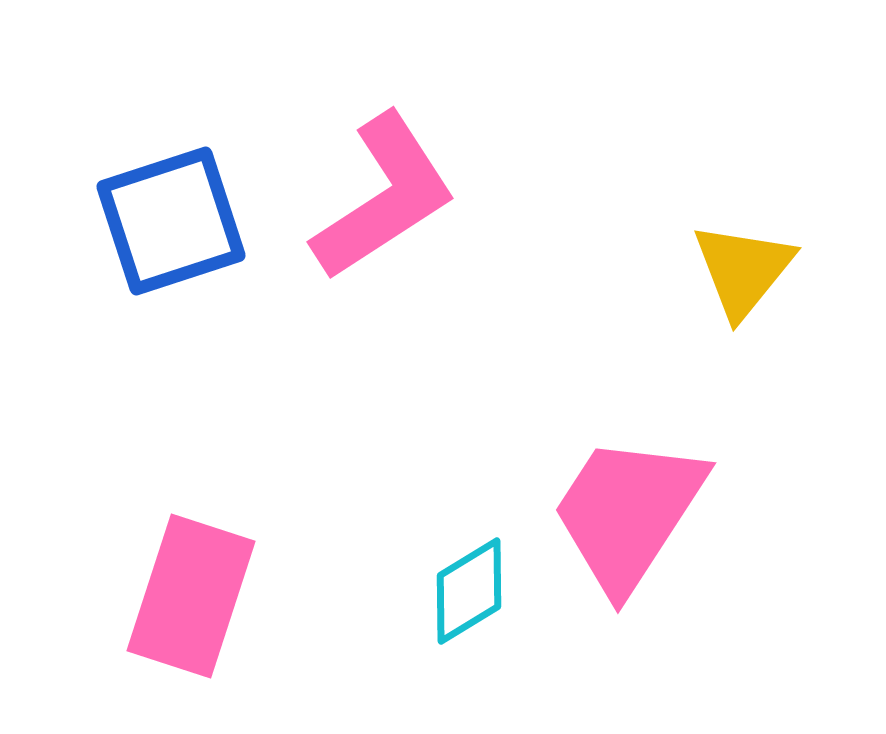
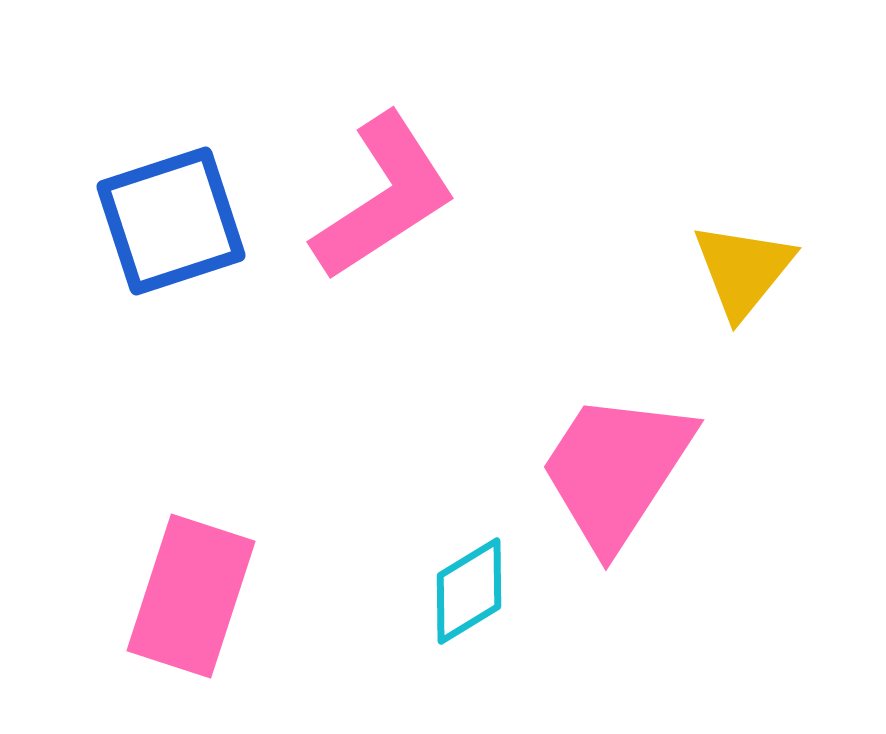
pink trapezoid: moved 12 px left, 43 px up
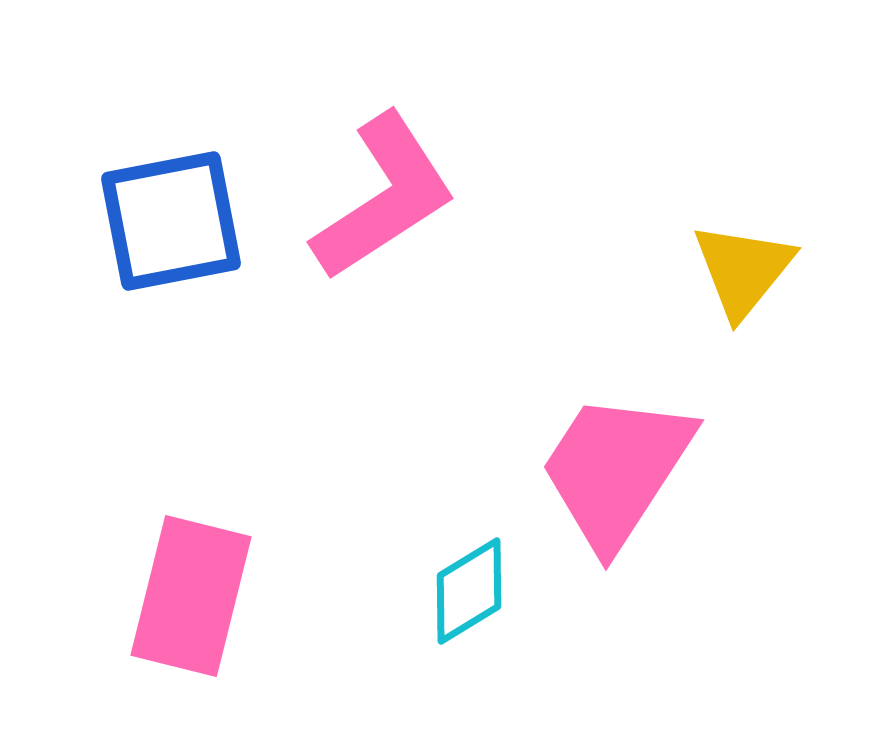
blue square: rotated 7 degrees clockwise
pink rectangle: rotated 4 degrees counterclockwise
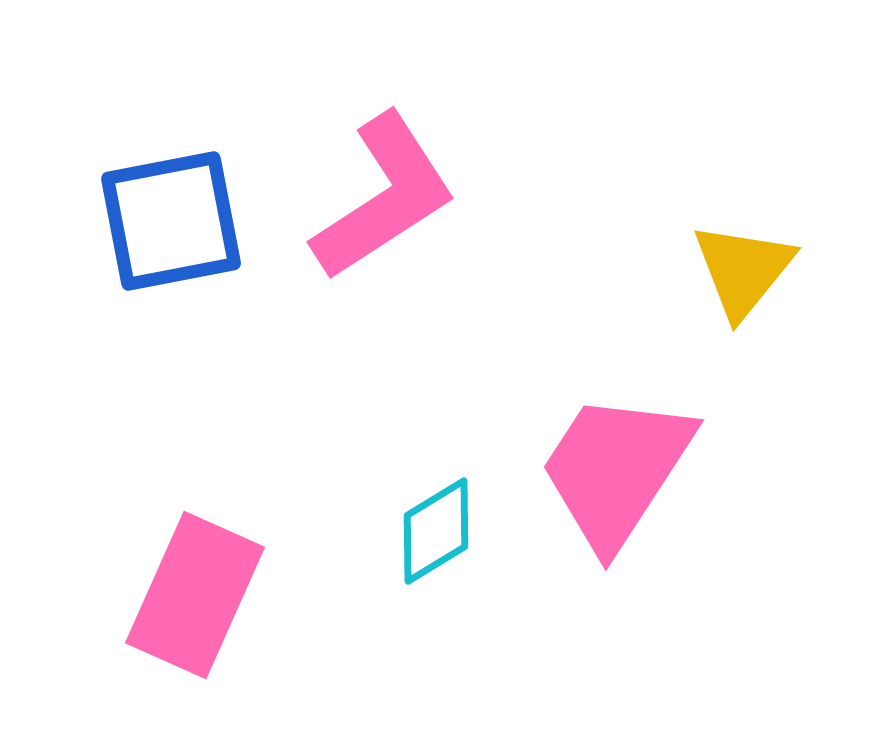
cyan diamond: moved 33 px left, 60 px up
pink rectangle: moved 4 px right, 1 px up; rotated 10 degrees clockwise
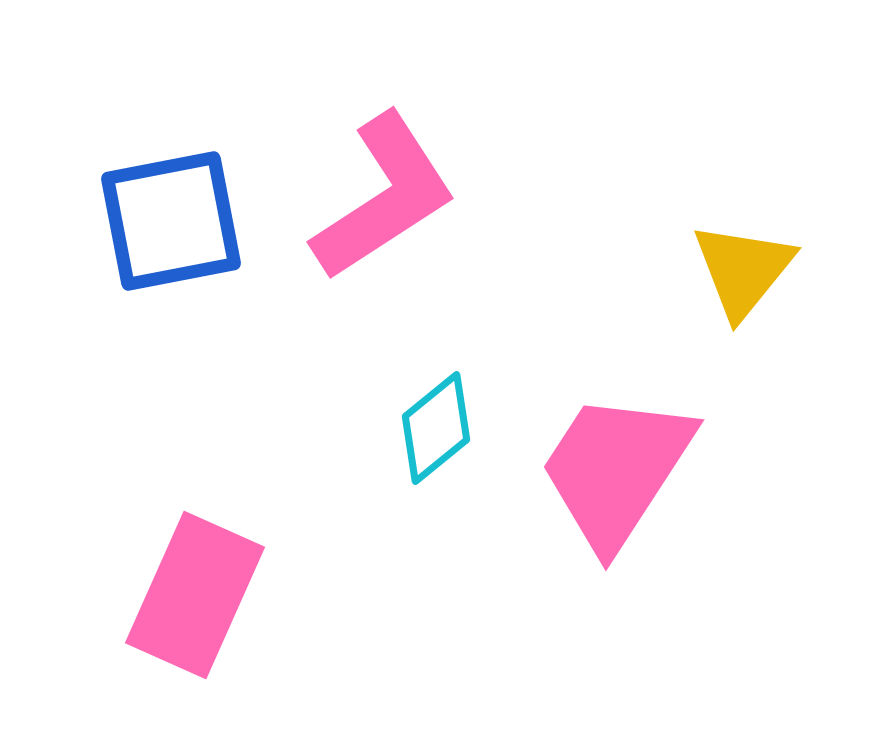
cyan diamond: moved 103 px up; rotated 8 degrees counterclockwise
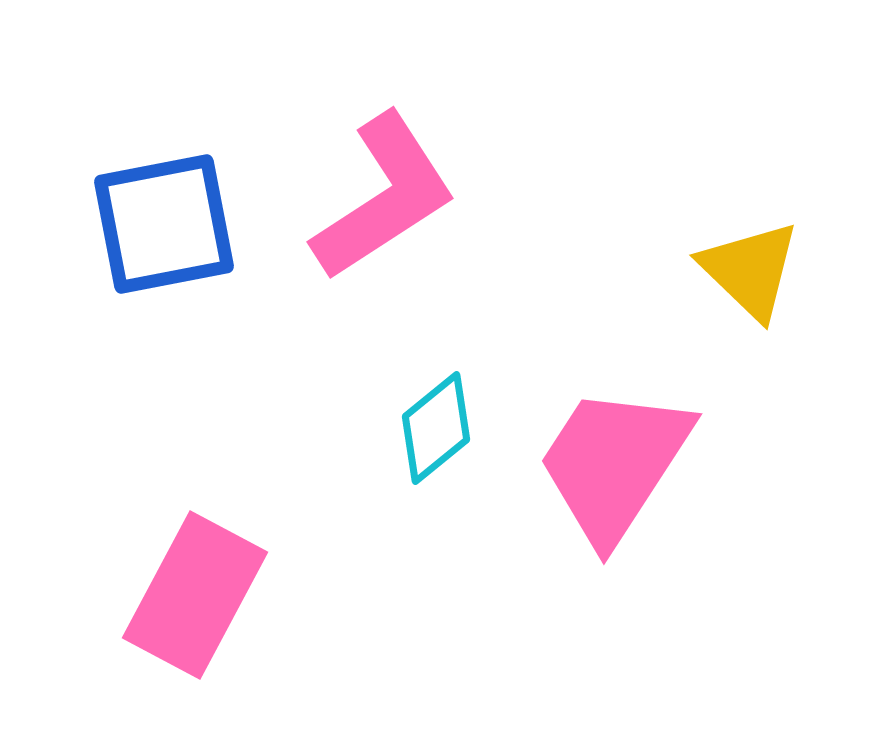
blue square: moved 7 px left, 3 px down
yellow triangle: moved 7 px right; rotated 25 degrees counterclockwise
pink trapezoid: moved 2 px left, 6 px up
pink rectangle: rotated 4 degrees clockwise
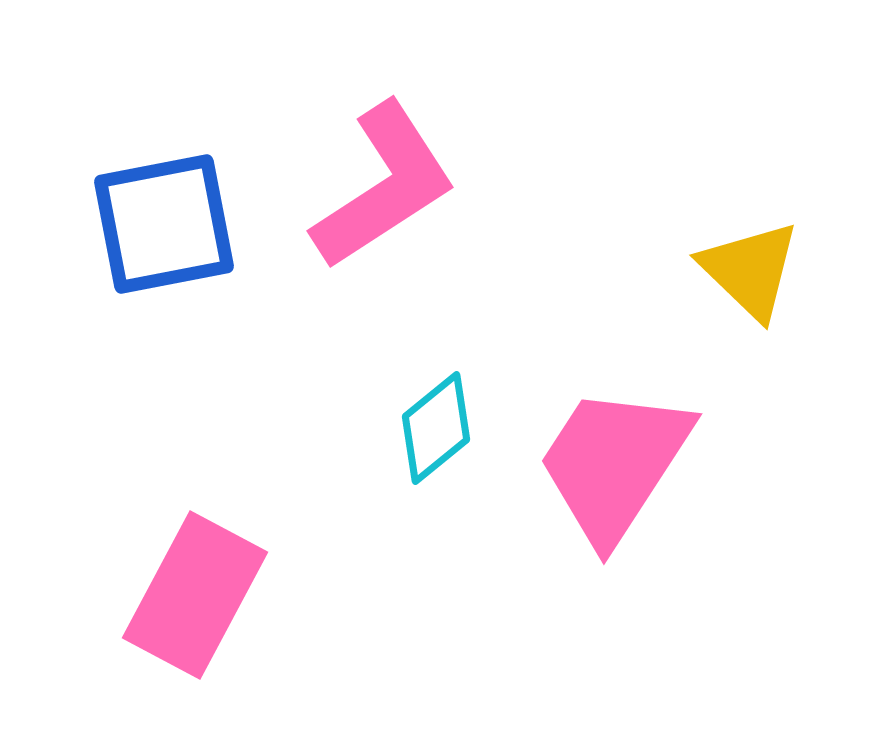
pink L-shape: moved 11 px up
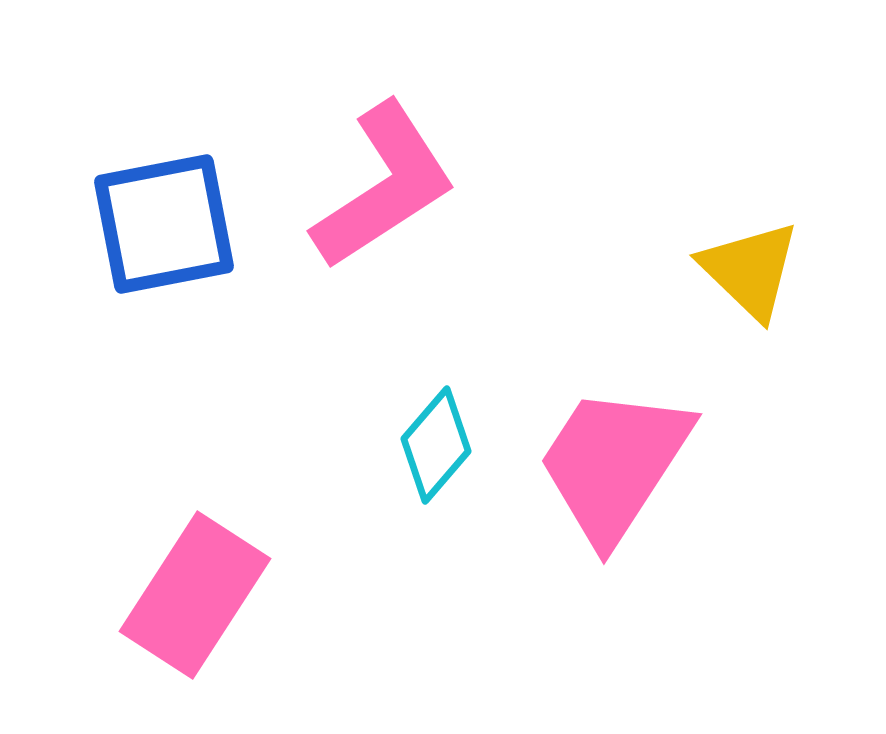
cyan diamond: moved 17 px down; rotated 10 degrees counterclockwise
pink rectangle: rotated 5 degrees clockwise
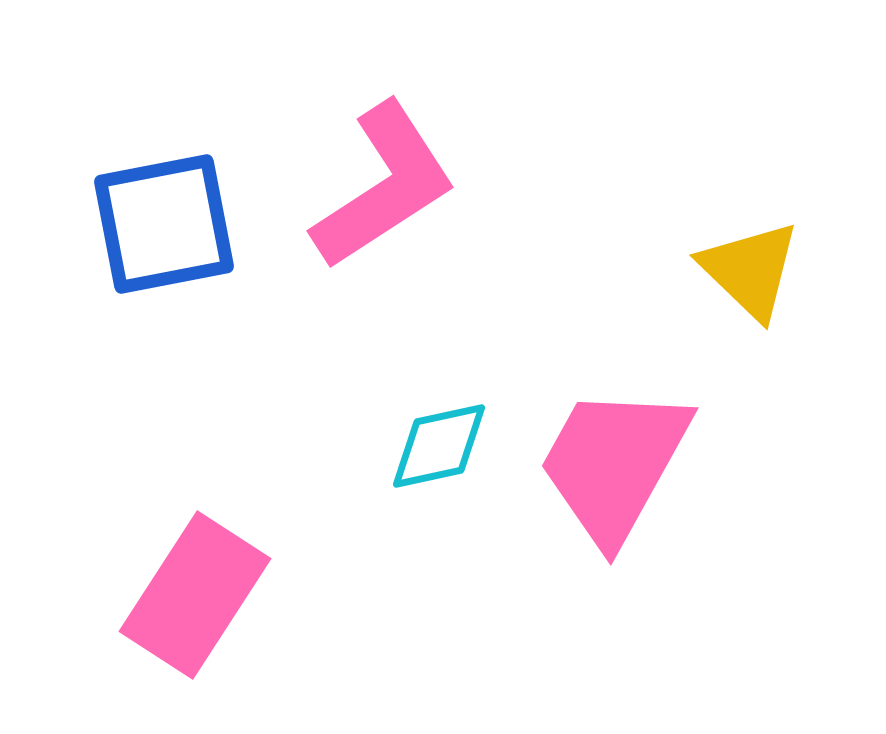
cyan diamond: moved 3 px right, 1 px down; rotated 37 degrees clockwise
pink trapezoid: rotated 4 degrees counterclockwise
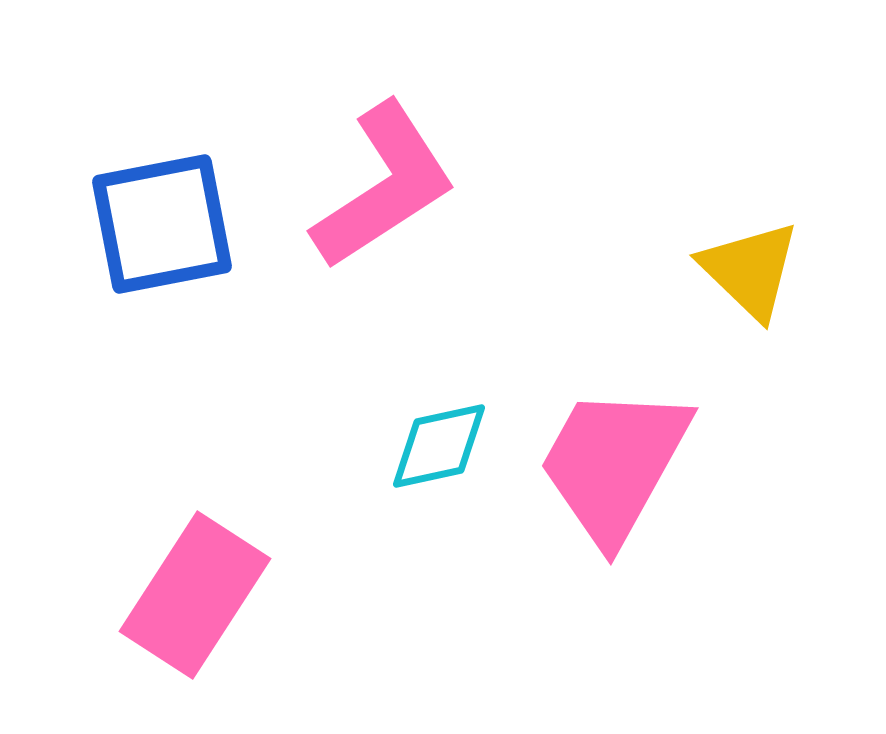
blue square: moved 2 px left
